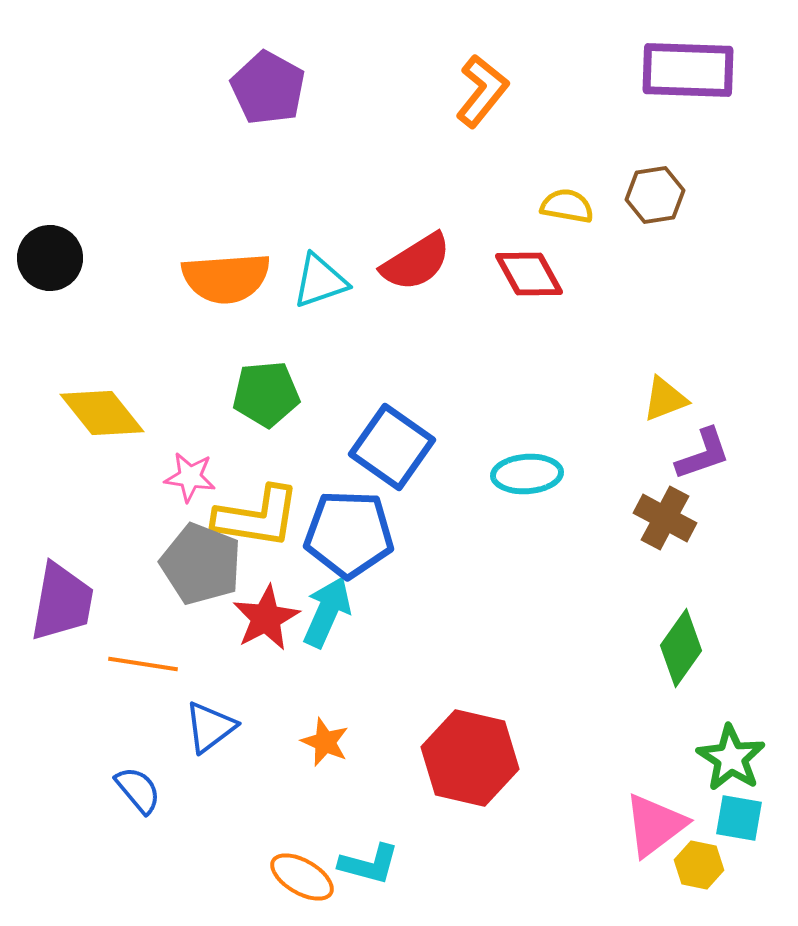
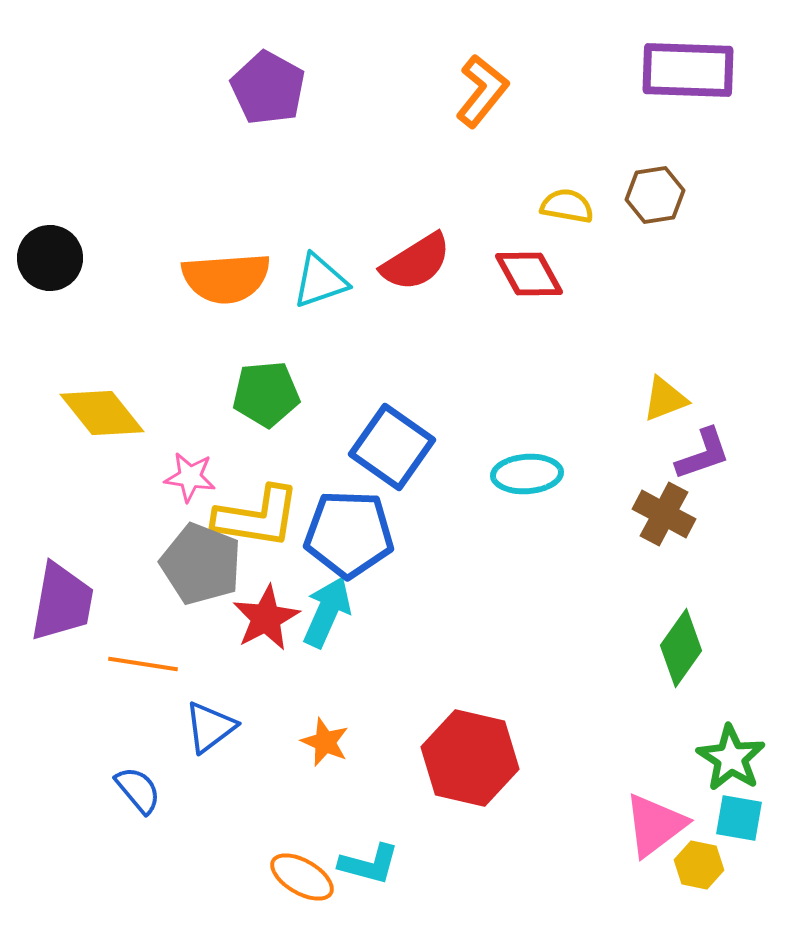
brown cross: moved 1 px left, 4 px up
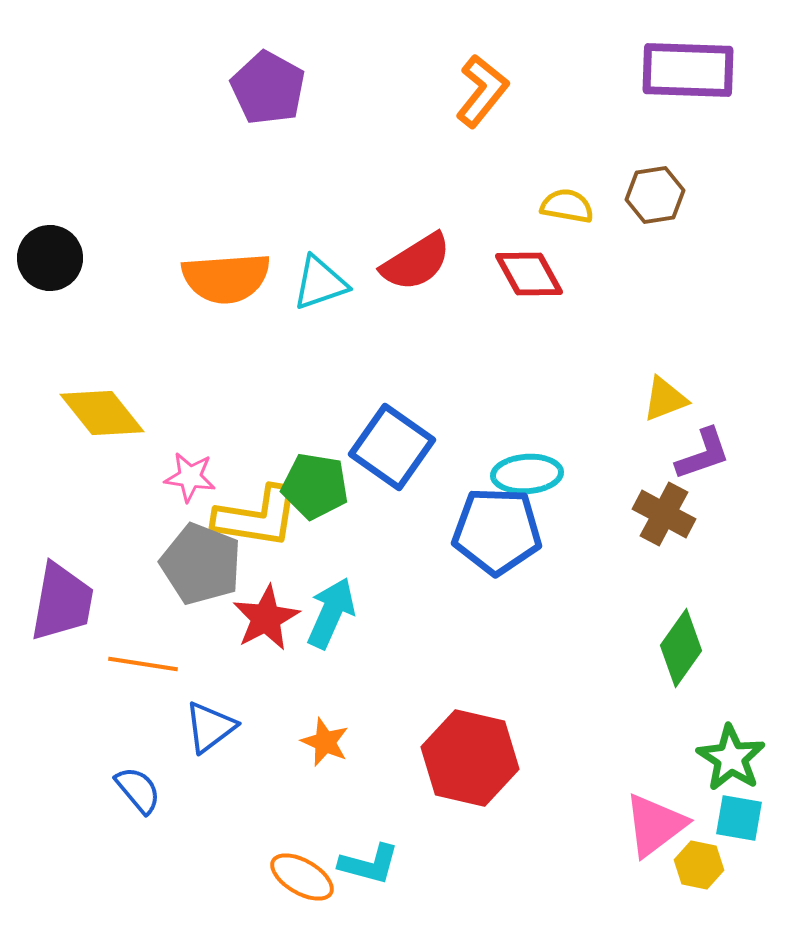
cyan triangle: moved 2 px down
green pentagon: moved 49 px right, 92 px down; rotated 14 degrees clockwise
blue pentagon: moved 148 px right, 3 px up
cyan arrow: moved 4 px right, 1 px down
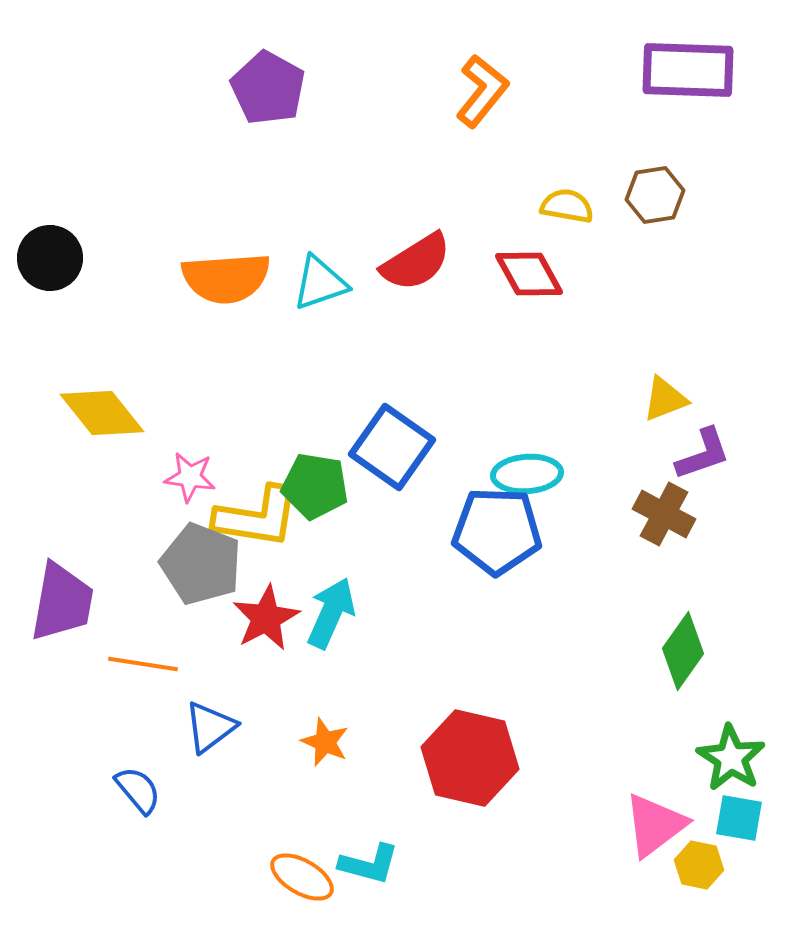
green diamond: moved 2 px right, 3 px down
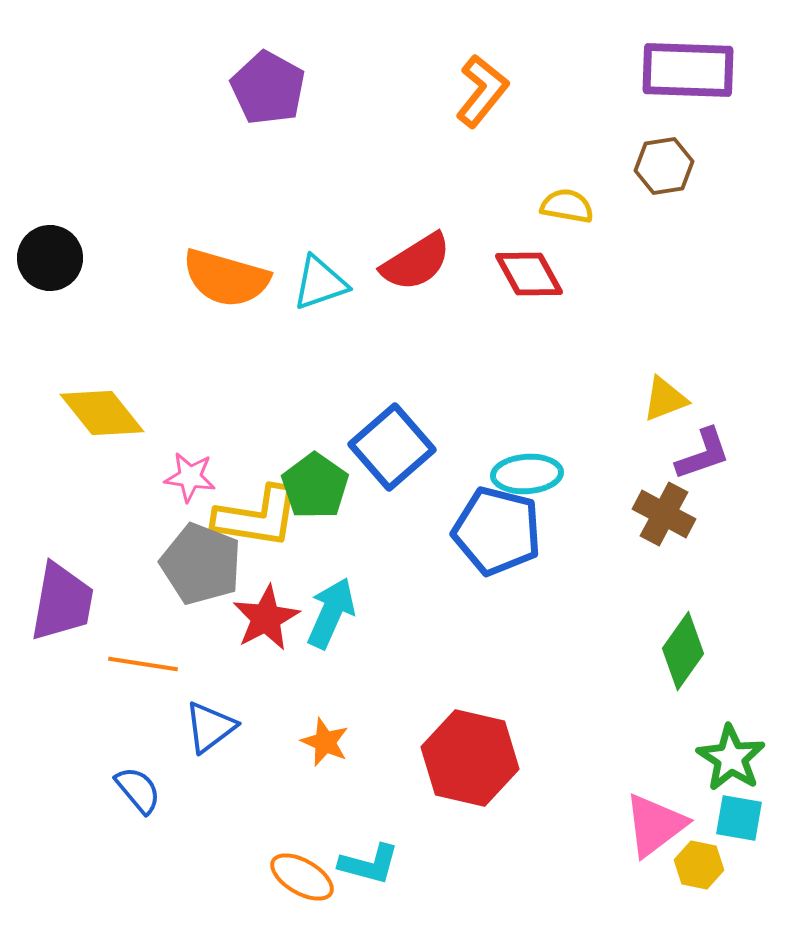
brown hexagon: moved 9 px right, 29 px up
orange semicircle: rotated 20 degrees clockwise
blue square: rotated 14 degrees clockwise
green pentagon: rotated 26 degrees clockwise
blue pentagon: rotated 12 degrees clockwise
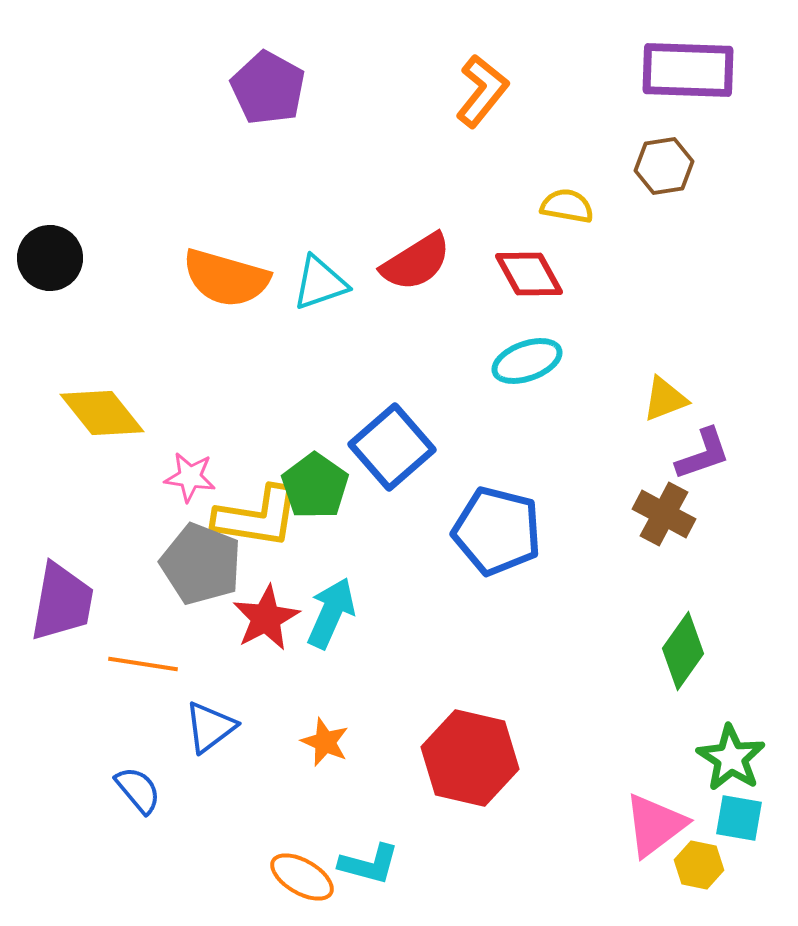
cyan ellipse: moved 113 px up; rotated 16 degrees counterclockwise
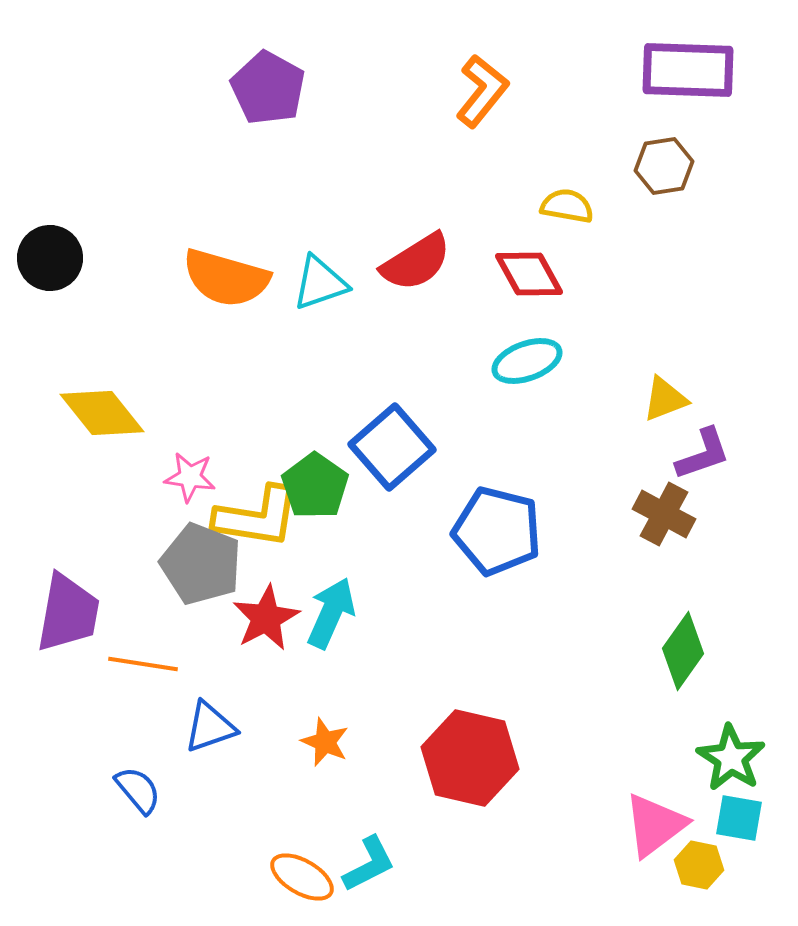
purple trapezoid: moved 6 px right, 11 px down
blue triangle: rotated 18 degrees clockwise
cyan L-shape: rotated 42 degrees counterclockwise
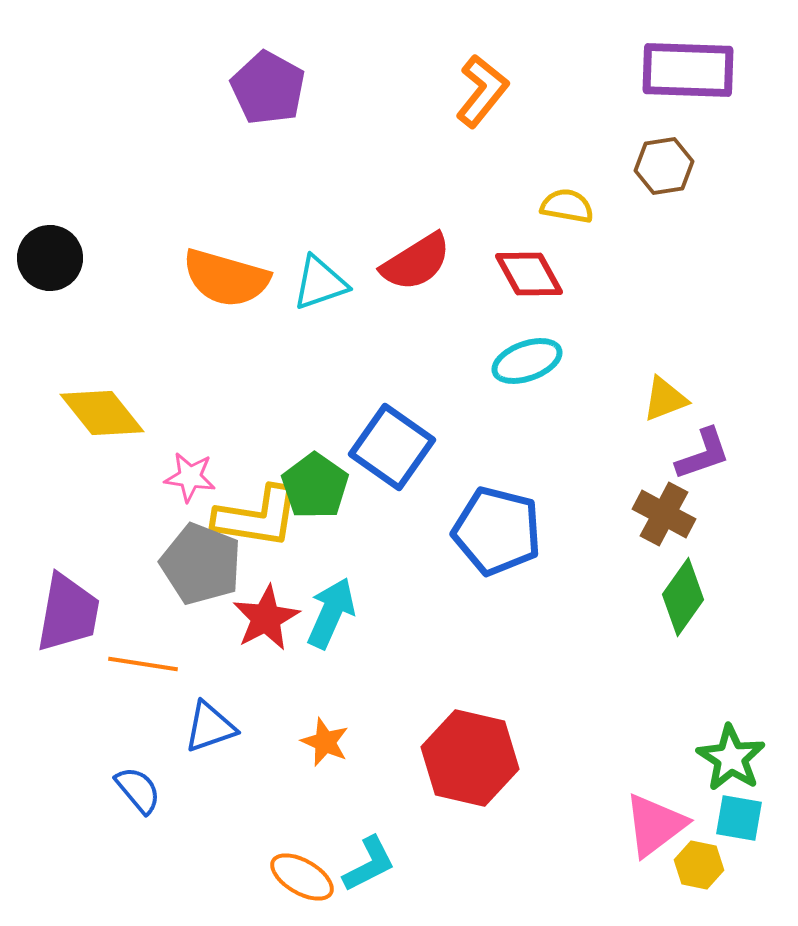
blue square: rotated 14 degrees counterclockwise
green diamond: moved 54 px up
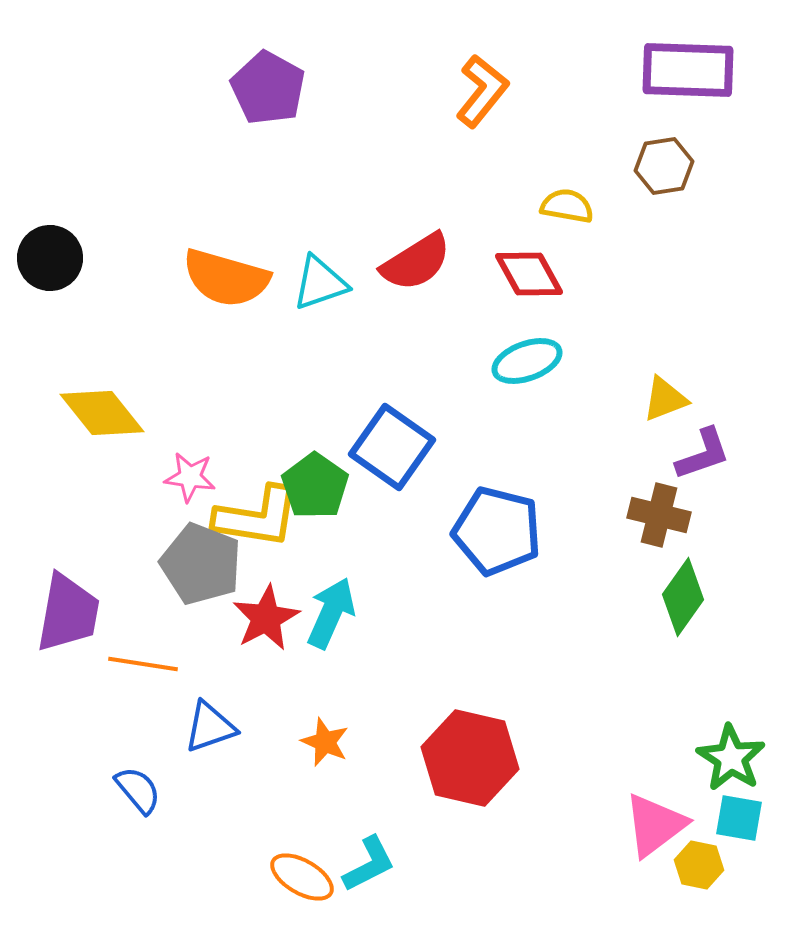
brown cross: moved 5 px left, 1 px down; rotated 14 degrees counterclockwise
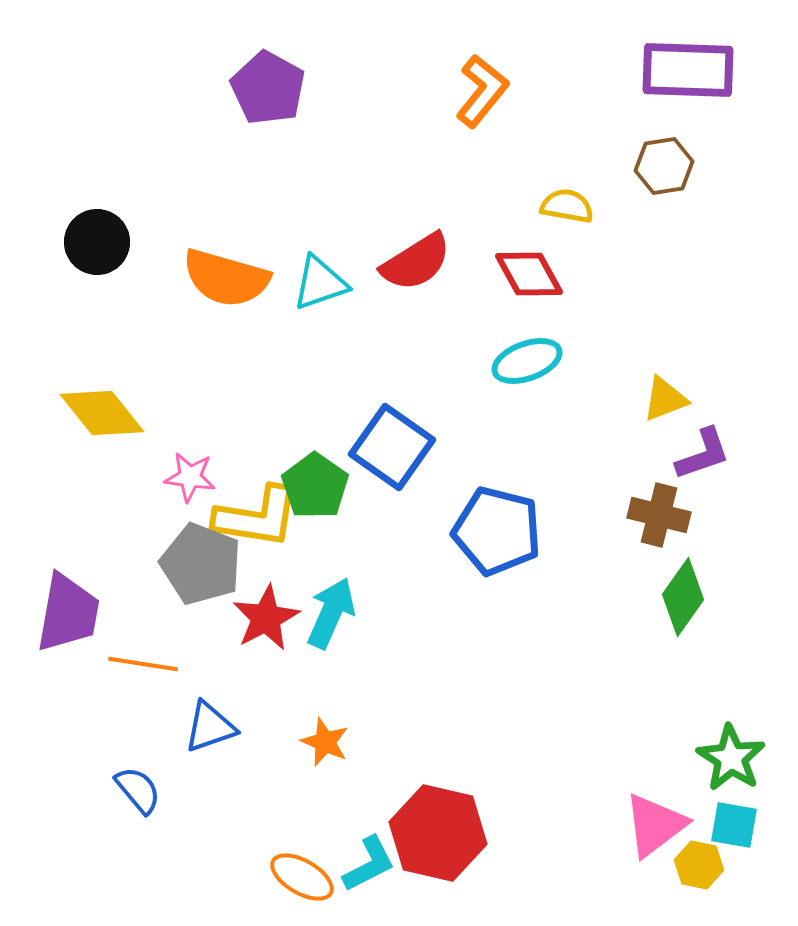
black circle: moved 47 px right, 16 px up
red hexagon: moved 32 px left, 75 px down
cyan square: moved 5 px left, 7 px down
